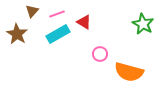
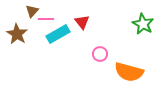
pink line: moved 11 px left, 5 px down; rotated 21 degrees clockwise
red triangle: moved 2 px left; rotated 21 degrees clockwise
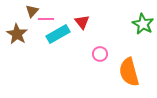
orange semicircle: rotated 60 degrees clockwise
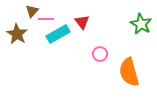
green star: moved 2 px left
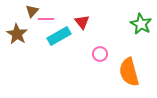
cyan rectangle: moved 1 px right, 2 px down
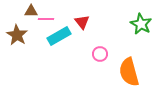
brown triangle: moved 1 px left; rotated 48 degrees clockwise
brown star: moved 1 px down
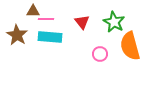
brown triangle: moved 2 px right
green star: moved 27 px left, 2 px up
cyan rectangle: moved 9 px left, 1 px down; rotated 35 degrees clockwise
orange semicircle: moved 1 px right, 26 px up
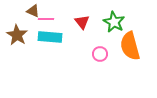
brown triangle: rotated 24 degrees clockwise
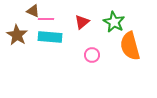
red triangle: rotated 28 degrees clockwise
pink circle: moved 8 px left, 1 px down
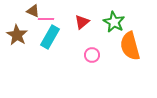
cyan rectangle: rotated 65 degrees counterclockwise
